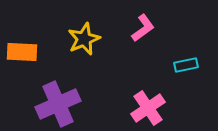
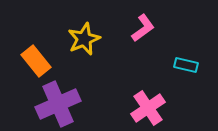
orange rectangle: moved 14 px right, 9 px down; rotated 48 degrees clockwise
cyan rectangle: rotated 25 degrees clockwise
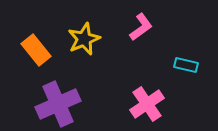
pink L-shape: moved 2 px left, 1 px up
orange rectangle: moved 11 px up
pink cross: moved 1 px left, 4 px up
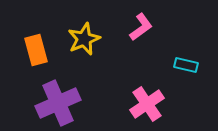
orange rectangle: rotated 24 degrees clockwise
purple cross: moved 1 px up
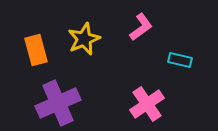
cyan rectangle: moved 6 px left, 5 px up
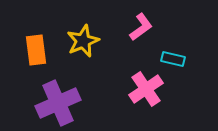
yellow star: moved 1 px left, 2 px down
orange rectangle: rotated 8 degrees clockwise
cyan rectangle: moved 7 px left, 1 px up
pink cross: moved 1 px left, 15 px up
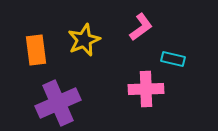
yellow star: moved 1 px right, 1 px up
pink cross: rotated 32 degrees clockwise
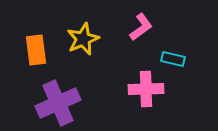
yellow star: moved 1 px left, 1 px up
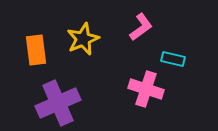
pink cross: rotated 20 degrees clockwise
